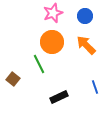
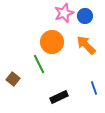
pink star: moved 11 px right
blue line: moved 1 px left, 1 px down
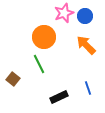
orange circle: moved 8 px left, 5 px up
blue line: moved 6 px left
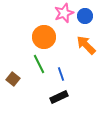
blue line: moved 27 px left, 14 px up
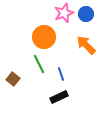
blue circle: moved 1 px right, 2 px up
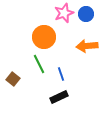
orange arrow: moved 1 px right, 1 px down; rotated 50 degrees counterclockwise
